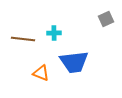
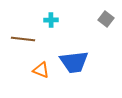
gray square: rotated 28 degrees counterclockwise
cyan cross: moved 3 px left, 13 px up
orange triangle: moved 3 px up
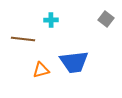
orange triangle: rotated 36 degrees counterclockwise
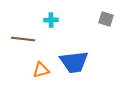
gray square: rotated 21 degrees counterclockwise
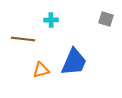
blue trapezoid: rotated 60 degrees counterclockwise
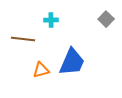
gray square: rotated 28 degrees clockwise
blue trapezoid: moved 2 px left
